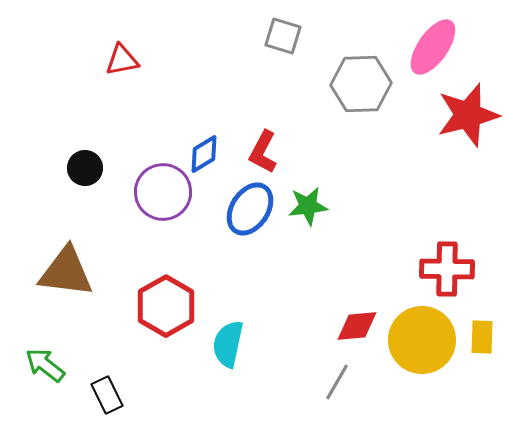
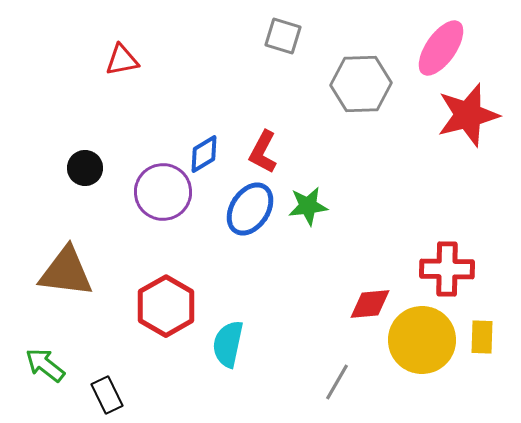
pink ellipse: moved 8 px right, 1 px down
red diamond: moved 13 px right, 22 px up
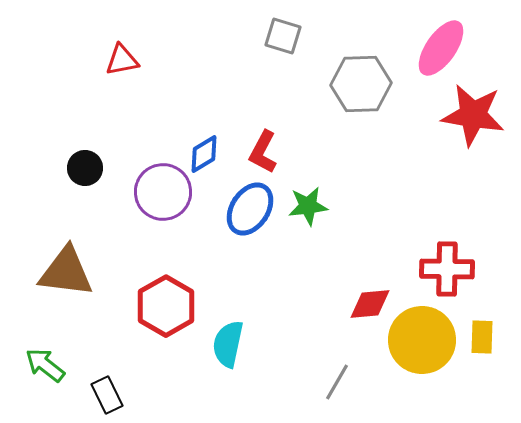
red star: moved 5 px right; rotated 24 degrees clockwise
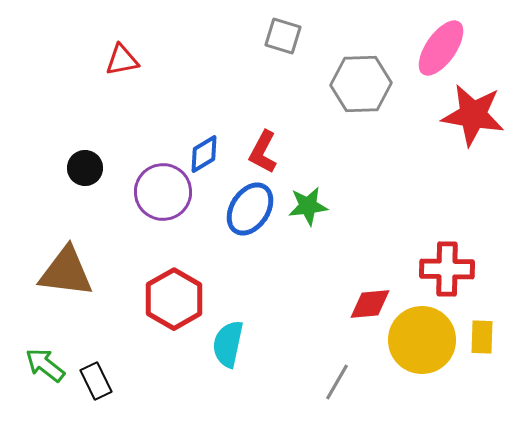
red hexagon: moved 8 px right, 7 px up
black rectangle: moved 11 px left, 14 px up
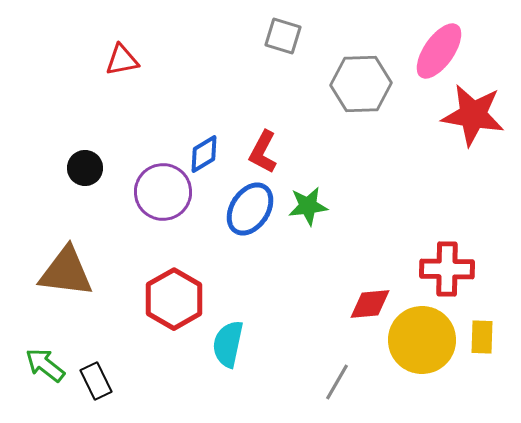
pink ellipse: moved 2 px left, 3 px down
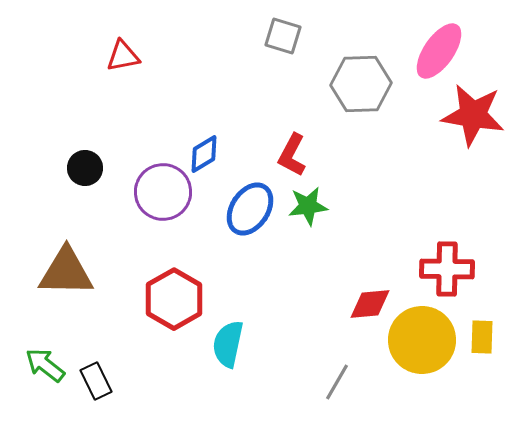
red triangle: moved 1 px right, 4 px up
red L-shape: moved 29 px right, 3 px down
brown triangle: rotated 6 degrees counterclockwise
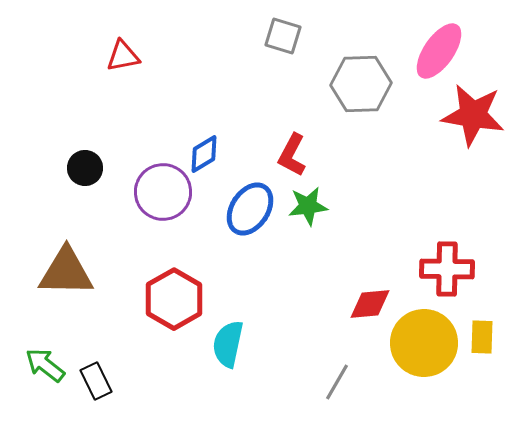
yellow circle: moved 2 px right, 3 px down
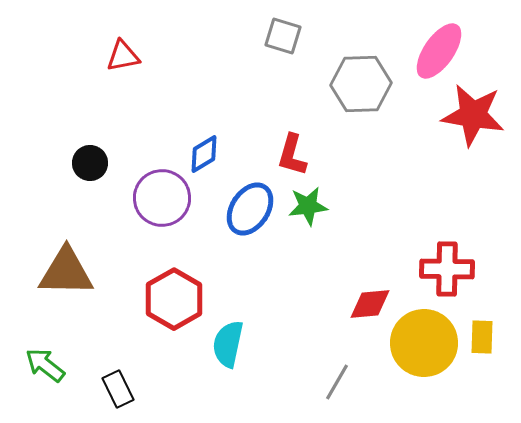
red L-shape: rotated 12 degrees counterclockwise
black circle: moved 5 px right, 5 px up
purple circle: moved 1 px left, 6 px down
black rectangle: moved 22 px right, 8 px down
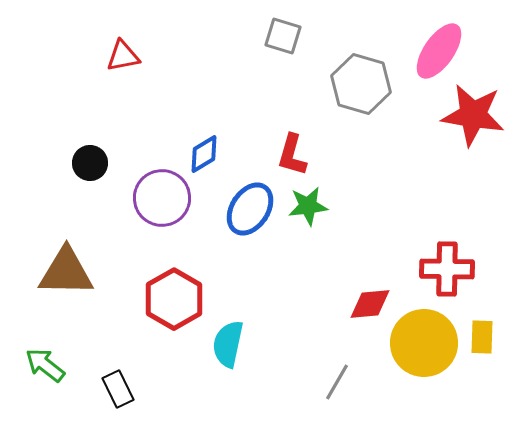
gray hexagon: rotated 18 degrees clockwise
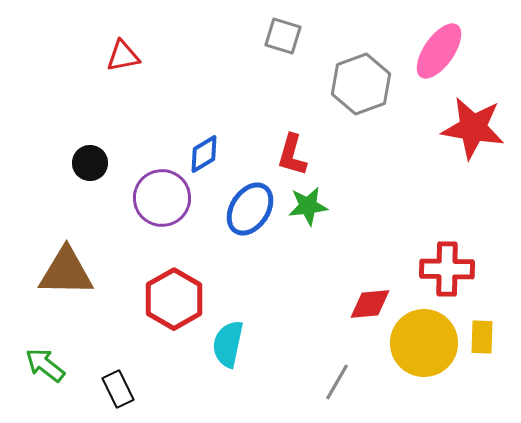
gray hexagon: rotated 24 degrees clockwise
red star: moved 13 px down
